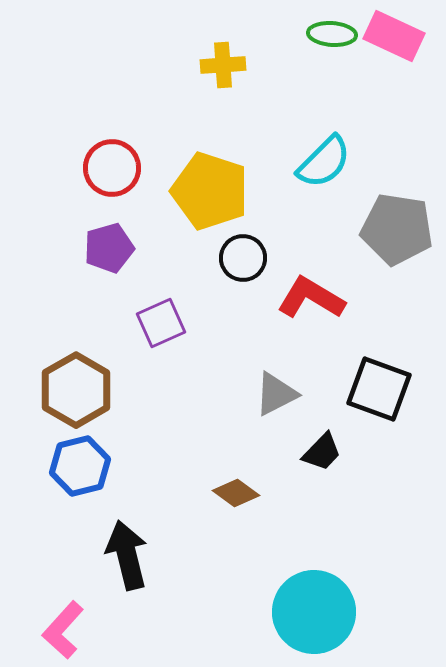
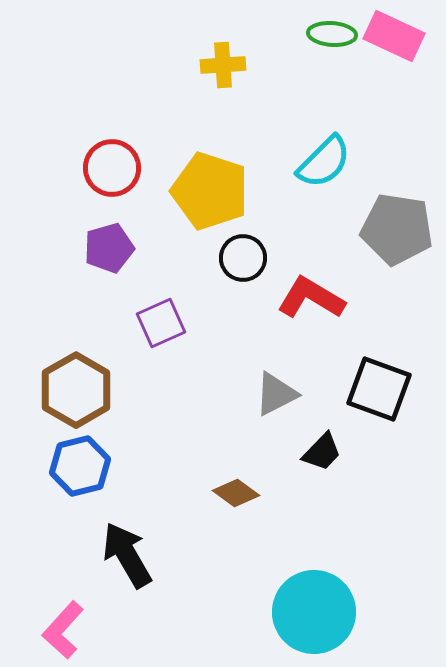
black arrow: rotated 16 degrees counterclockwise
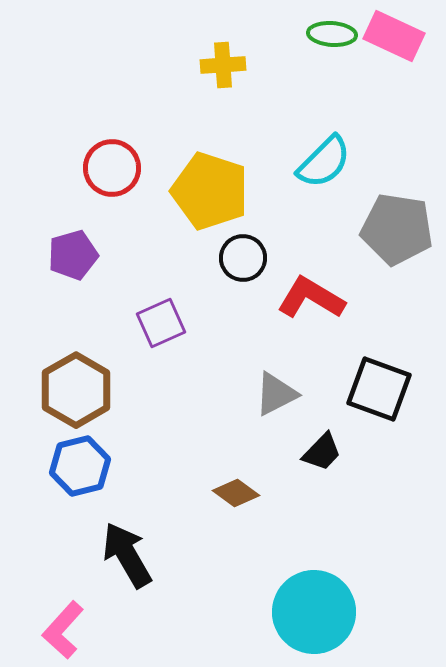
purple pentagon: moved 36 px left, 7 px down
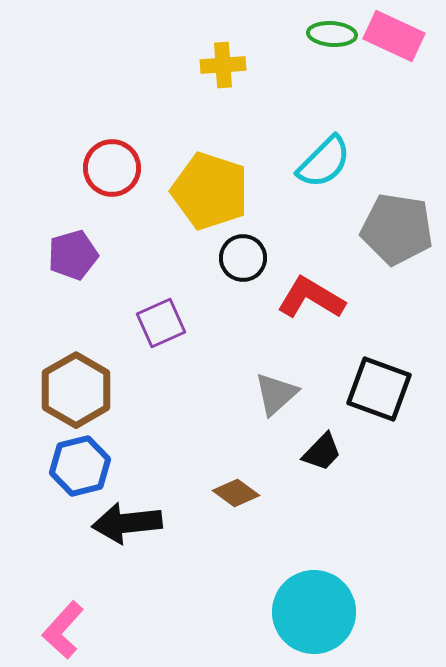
gray triangle: rotated 15 degrees counterclockwise
black arrow: moved 32 px up; rotated 66 degrees counterclockwise
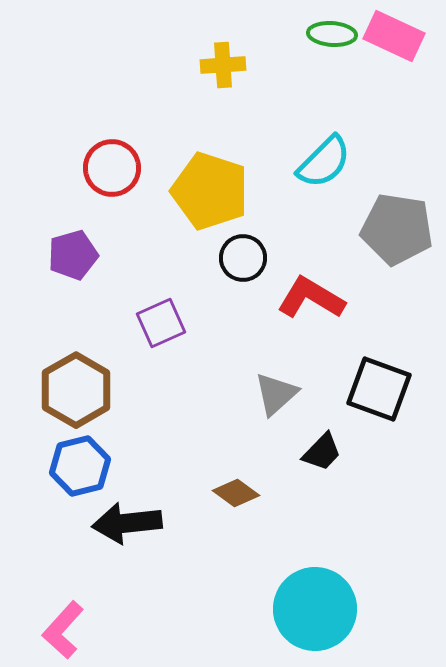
cyan circle: moved 1 px right, 3 px up
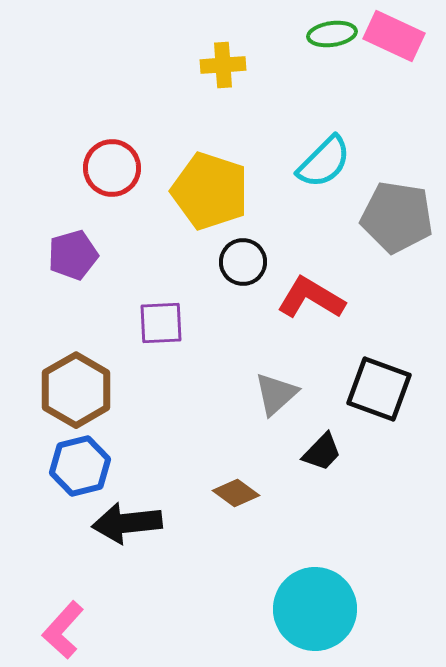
green ellipse: rotated 12 degrees counterclockwise
gray pentagon: moved 12 px up
black circle: moved 4 px down
purple square: rotated 21 degrees clockwise
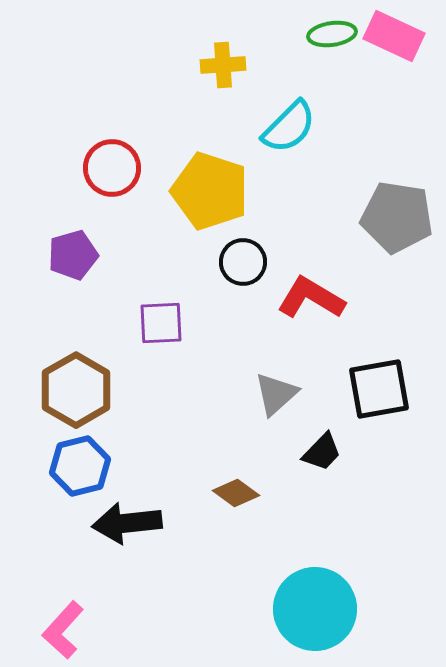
cyan semicircle: moved 35 px left, 35 px up
black square: rotated 30 degrees counterclockwise
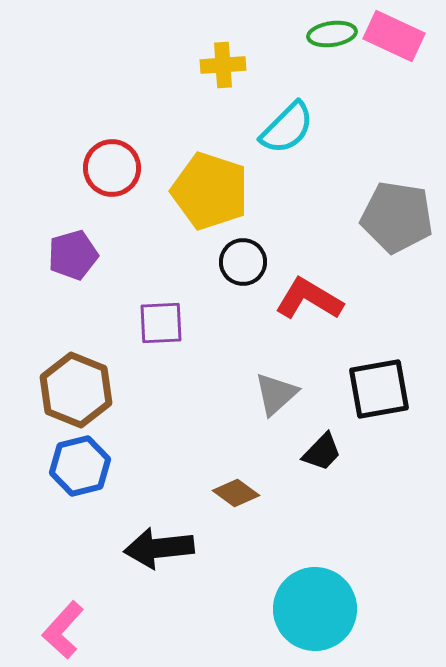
cyan semicircle: moved 2 px left, 1 px down
red L-shape: moved 2 px left, 1 px down
brown hexagon: rotated 8 degrees counterclockwise
black arrow: moved 32 px right, 25 px down
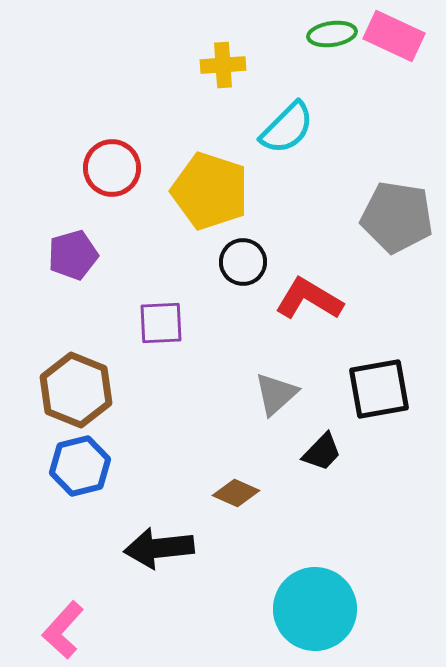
brown diamond: rotated 12 degrees counterclockwise
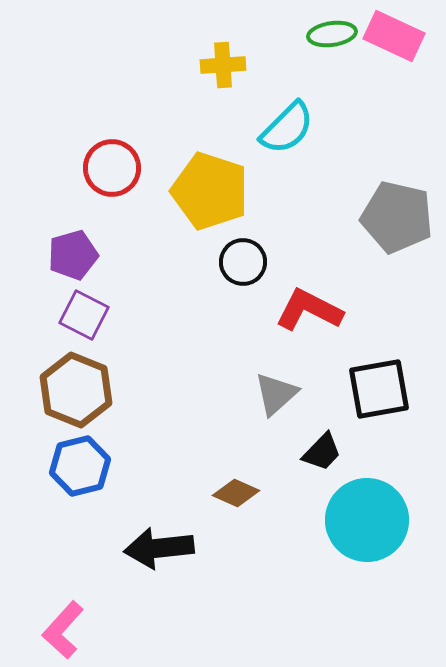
gray pentagon: rotated 4 degrees clockwise
red L-shape: moved 11 px down; rotated 4 degrees counterclockwise
purple square: moved 77 px left, 8 px up; rotated 30 degrees clockwise
cyan circle: moved 52 px right, 89 px up
